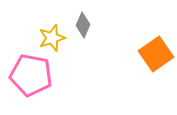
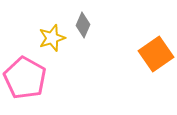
pink pentagon: moved 6 px left, 3 px down; rotated 18 degrees clockwise
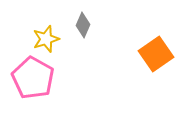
yellow star: moved 6 px left, 1 px down
pink pentagon: moved 8 px right
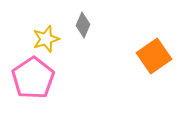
orange square: moved 2 px left, 2 px down
pink pentagon: rotated 9 degrees clockwise
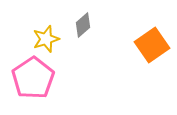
gray diamond: rotated 25 degrees clockwise
orange square: moved 2 px left, 11 px up
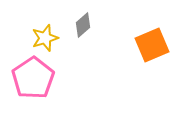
yellow star: moved 1 px left, 1 px up
orange square: rotated 12 degrees clockwise
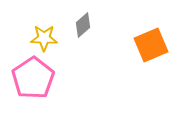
yellow star: moved 1 px left; rotated 20 degrees clockwise
orange square: moved 1 px left
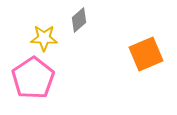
gray diamond: moved 4 px left, 5 px up
orange square: moved 5 px left, 9 px down
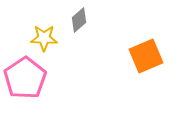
orange square: moved 2 px down
pink pentagon: moved 8 px left
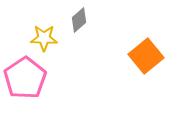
orange square: rotated 16 degrees counterclockwise
